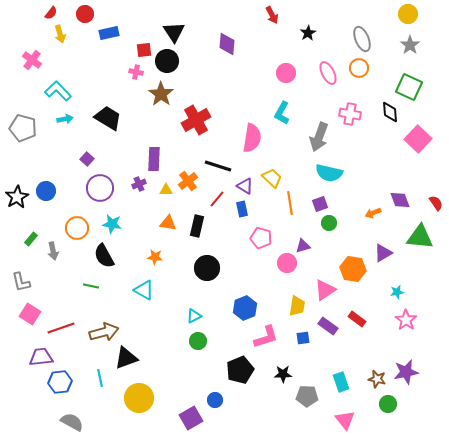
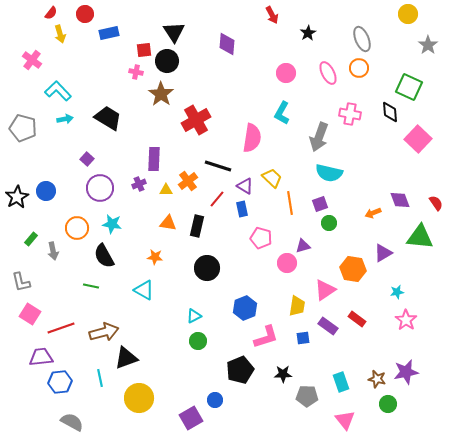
gray star at (410, 45): moved 18 px right
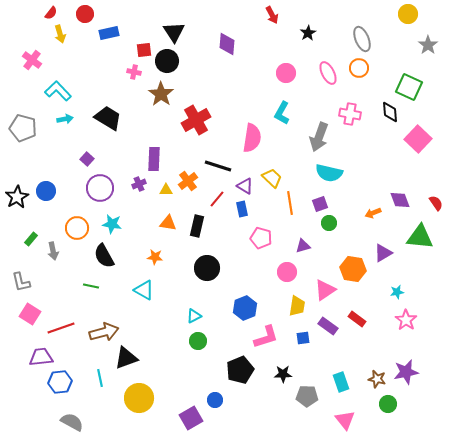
pink cross at (136, 72): moved 2 px left
pink circle at (287, 263): moved 9 px down
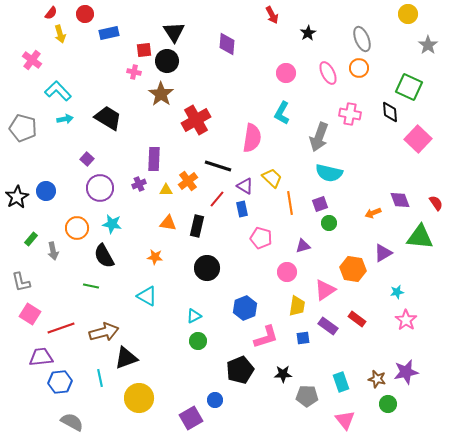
cyan triangle at (144, 290): moved 3 px right, 6 px down
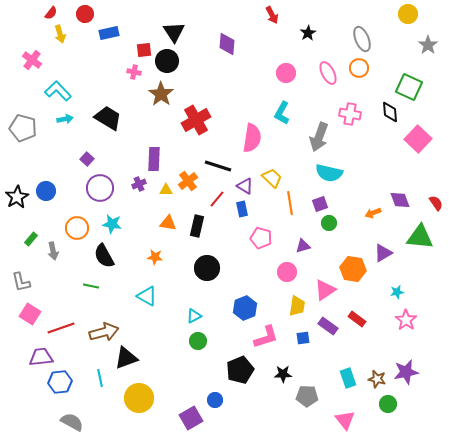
cyan rectangle at (341, 382): moved 7 px right, 4 px up
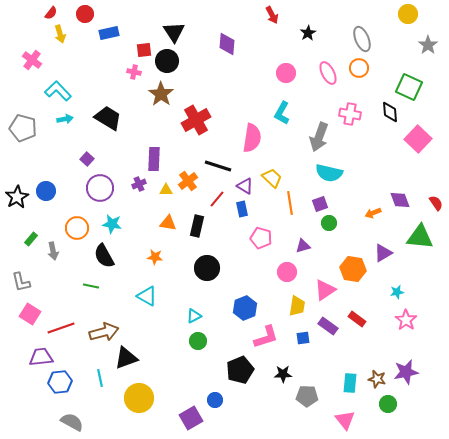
cyan rectangle at (348, 378): moved 2 px right, 5 px down; rotated 24 degrees clockwise
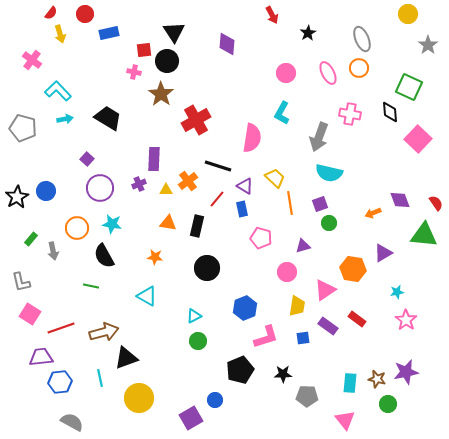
yellow trapezoid at (272, 178): moved 3 px right
green triangle at (420, 237): moved 4 px right, 2 px up
